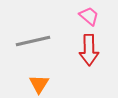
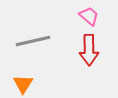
orange triangle: moved 16 px left
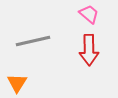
pink trapezoid: moved 2 px up
orange triangle: moved 6 px left, 1 px up
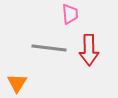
pink trapezoid: moved 19 px left; rotated 45 degrees clockwise
gray line: moved 16 px right, 7 px down; rotated 20 degrees clockwise
